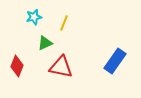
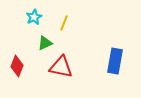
cyan star: rotated 14 degrees counterclockwise
blue rectangle: rotated 25 degrees counterclockwise
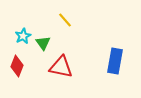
cyan star: moved 11 px left, 19 px down
yellow line: moved 1 px right, 3 px up; rotated 63 degrees counterclockwise
green triangle: moved 2 px left; rotated 42 degrees counterclockwise
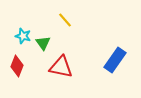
cyan star: rotated 28 degrees counterclockwise
blue rectangle: moved 1 px up; rotated 25 degrees clockwise
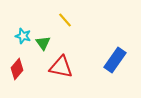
red diamond: moved 3 px down; rotated 20 degrees clockwise
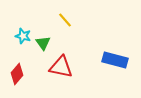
blue rectangle: rotated 70 degrees clockwise
red diamond: moved 5 px down
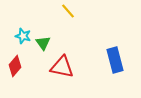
yellow line: moved 3 px right, 9 px up
blue rectangle: rotated 60 degrees clockwise
red triangle: moved 1 px right
red diamond: moved 2 px left, 8 px up
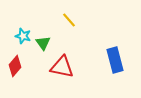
yellow line: moved 1 px right, 9 px down
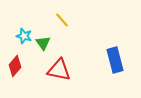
yellow line: moved 7 px left
cyan star: moved 1 px right
red triangle: moved 3 px left, 3 px down
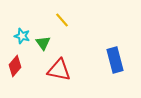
cyan star: moved 2 px left
